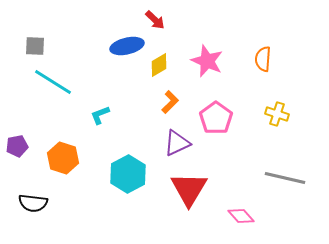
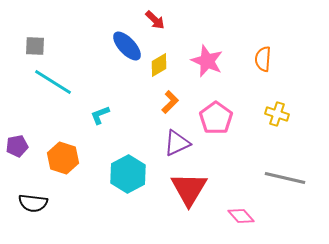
blue ellipse: rotated 60 degrees clockwise
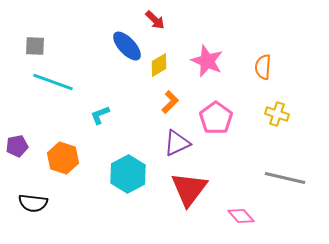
orange semicircle: moved 8 px down
cyan line: rotated 12 degrees counterclockwise
red triangle: rotated 6 degrees clockwise
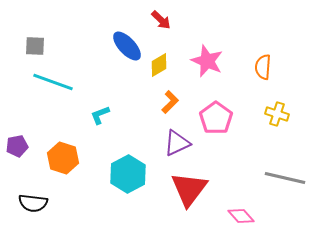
red arrow: moved 6 px right
